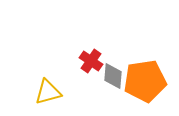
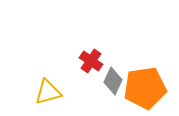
gray diamond: moved 5 px down; rotated 20 degrees clockwise
orange pentagon: moved 7 px down
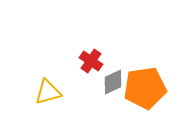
gray diamond: moved 1 px down; rotated 40 degrees clockwise
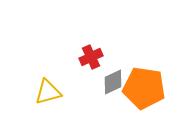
red cross: moved 4 px up; rotated 30 degrees clockwise
orange pentagon: moved 1 px left; rotated 18 degrees clockwise
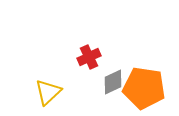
red cross: moved 2 px left
yellow triangle: rotated 28 degrees counterclockwise
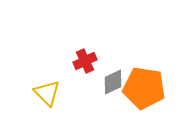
red cross: moved 4 px left, 4 px down
yellow triangle: moved 1 px left, 1 px down; rotated 32 degrees counterclockwise
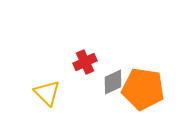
red cross: moved 1 px down
orange pentagon: moved 1 px left, 1 px down
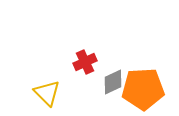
orange pentagon: rotated 12 degrees counterclockwise
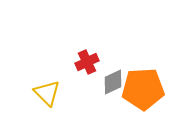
red cross: moved 2 px right
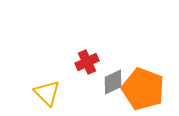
orange pentagon: rotated 24 degrees clockwise
